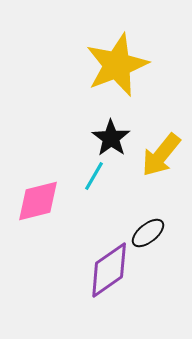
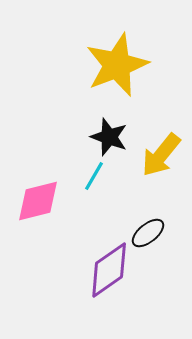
black star: moved 2 px left, 1 px up; rotated 15 degrees counterclockwise
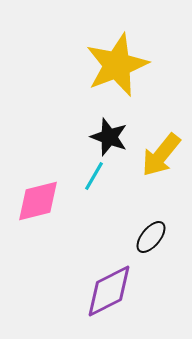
black ellipse: moved 3 px right, 4 px down; rotated 12 degrees counterclockwise
purple diamond: moved 21 px down; rotated 8 degrees clockwise
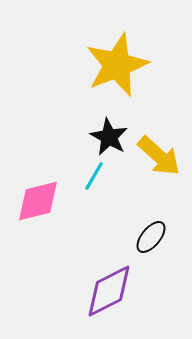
black star: rotated 9 degrees clockwise
yellow arrow: moved 2 px left, 1 px down; rotated 87 degrees counterclockwise
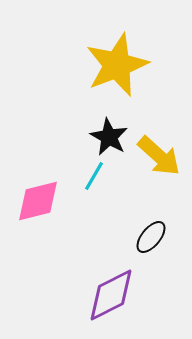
purple diamond: moved 2 px right, 4 px down
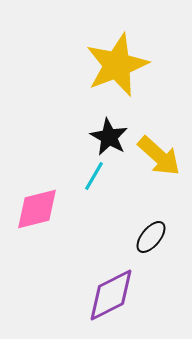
pink diamond: moved 1 px left, 8 px down
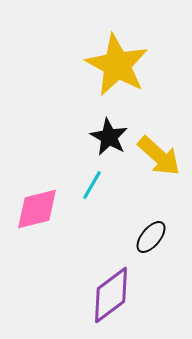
yellow star: rotated 22 degrees counterclockwise
cyan line: moved 2 px left, 9 px down
purple diamond: rotated 10 degrees counterclockwise
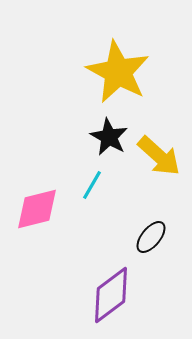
yellow star: moved 1 px right, 7 px down
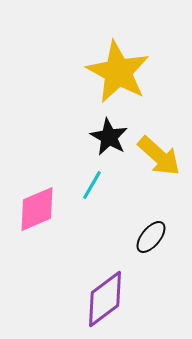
pink diamond: rotated 9 degrees counterclockwise
purple diamond: moved 6 px left, 4 px down
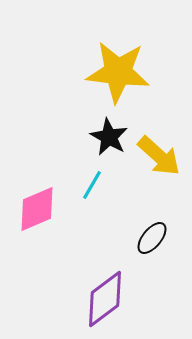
yellow star: rotated 22 degrees counterclockwise
black ellipse: moved 1 px right, 1 px down
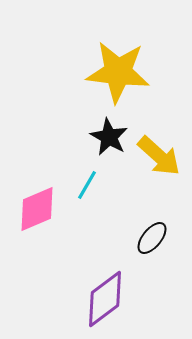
cyan line: moved 5 px left
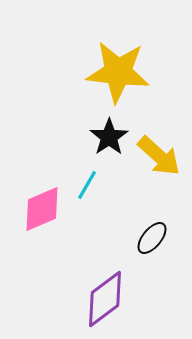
black star: rotated 9 degrees clockwise
pink diamond: moved 5 px right
